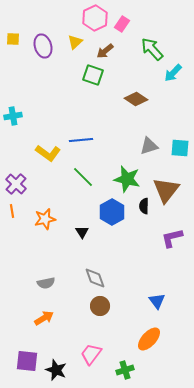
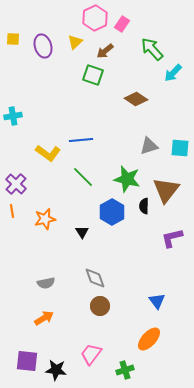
black star: rotated 15 degrees counterclockwise
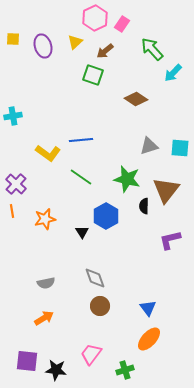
green line: moved 2 px left; rotated 10 degrees counterclockwise
blue hexagon: moved 6 px left, 4 px down
purple L-shape: moved 2 px left, 2 px down
blue triangle: moved 9 px left, 7 px down
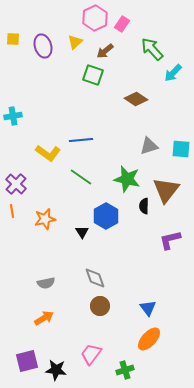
cyan square: moved 1 px right, 1 px down
purple square: rotated 20 degrees counterclockwise
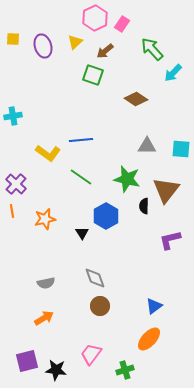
gray triangle: moved 2 px left; rotated 18 degrees clockwise
black triangle: moved 1 px down
blue triangle: moved 6 px right, 2 px up; rotated 30 degrees clockwise
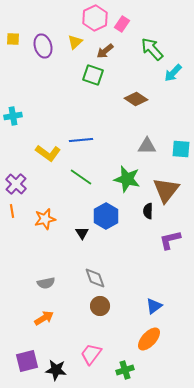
black semicircle: moved 4 px right, 5 px down
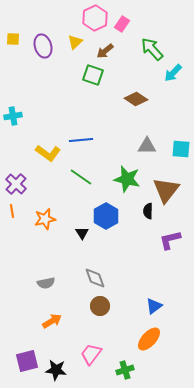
orange arrow: moved 8 px right, 3 px down
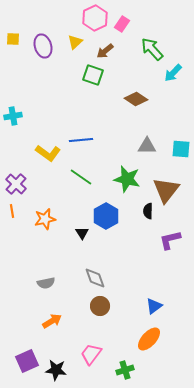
purple square: rotated 10 degrees counterclockwise
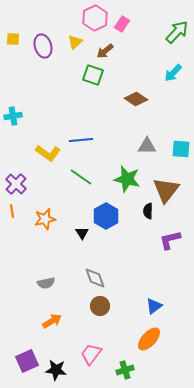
green arrow: moved 25 px right, 17 px up; rotated 85 degrees clockwise
